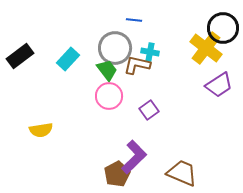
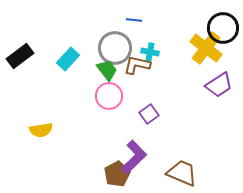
purple square: moved 4 px down
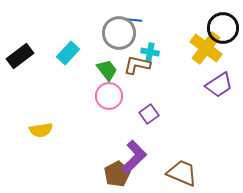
gray circle: moved 4 px right, 15 px up
cyan rectangle: moved 6 px up
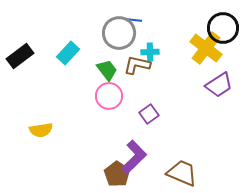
cyan cross: rotated 12 degrees counterclockwise
brown pentagon: rotated 10 degrees counterclockwise
